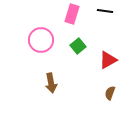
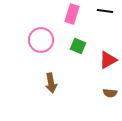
green square: rotated 28 degrees counterclockwise
brown semicircle: rotated 104 degrees counterclockwise
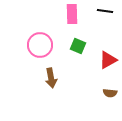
pink rectangle: rotated 18 degrees counterclockwise
pink circle: moved 1 px left, 5 px down
brown arrow: moved 5 px up
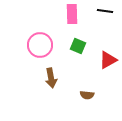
brown semicircle: moved 23 px left, 2 px down
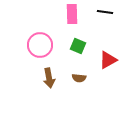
black line: moved 1 px down
brown arrow: moved 2 px left
brown semicircle: moved 8 px left, 17 px up
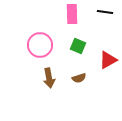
brown semicircle: rotated 24 degrees counterclockwise
